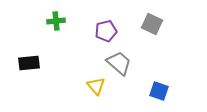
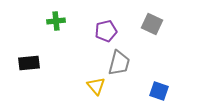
gray trapezoid: rotated 64 degrees clockwise
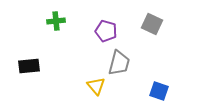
purple pentagon: rotated 30 degrees clockwise
black rectangle: moved 3 px down
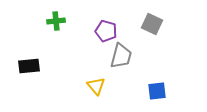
gray trapezoid: moved 2 px right, 7 px up
blue square: moved 2 px left; rotated 24 degrees counterclockwise
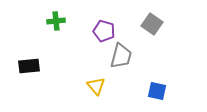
gray square: rotated 10 degrees clockwise
purple pentagon: moved 2 px left
blue square: rotated 18 degrees clockwise
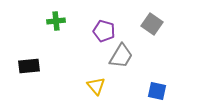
gray trapezoid: rotated 16 degrees clockwise
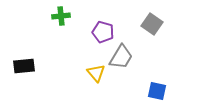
green cross: moved 5 px right, 5 px up
purple pentagon: moved 1 px left, 1 px down
gray trapezoid: moved 1 px down
black rectangle: moved 5 px left
yellow triangle: moved 13 px up
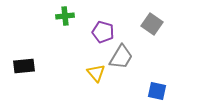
green cross: moved 4 px right
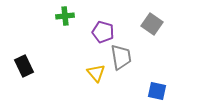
gray trapezoid: rotated 40 degrees counterclockwise
black rectangle: rotated 70 degrees clockwise
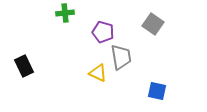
green cross: moved 3 px up
gray square: moved 1 px right
yellow triangle: moved 2 px right; rotated 24 degrees counterclockwise
